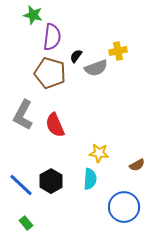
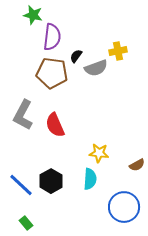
brown pentagon: moved 2 px right; rotated 8 degrees counterclockwise
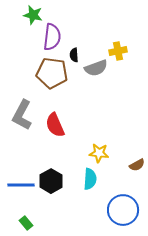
black semicircle: moved 2 px left, 1 px up; rotated 40 degrees counterclockwise
gray L-shape: moved 1 px left
blue line: rotated 44 degrees counterclockwise
blue circle: moved 1 px left, 3 px down
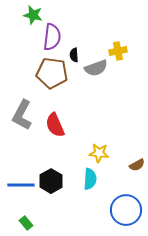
blue circle: moved 3 px right
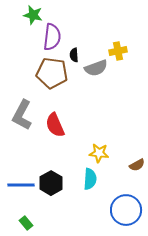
black hexagon: moved 2 px down
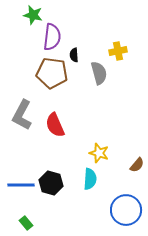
gray semicircle: moved 3 px right, 5 px down; rotated 85 degrees counterclockwise
yellow star: rotated 12 degrees clockwise
brown semicircle: rotated 21 degrees counterclockwise
black hexagon: rotated 15 degrees counterclockwise
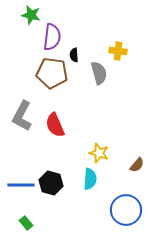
green star: moved 2 px left
yellow cross: rotated 18 degrees clockwise
gray L-shape: moved 1 px down
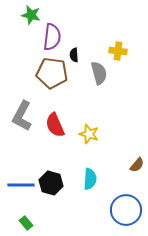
yellow star: moved 10 px left, 19 px up
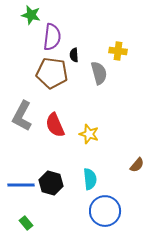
cyan semicircle: rotated 10 degrees counterclockwise
blue circle: moved 21 px left, 1 px down
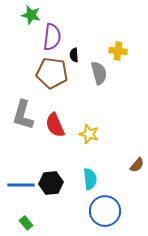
gray L-shape: moved 1 px right, 1 px up; rotated 12 degrees counterclockwise
black hexagon: rotated 20 degrees counterclockwise
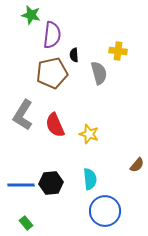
purple semicircle: moved 2 px up
brown pentagon: rotated 20 degrees counterclockwise
gray L-shape: rotated 16 degrees clockwise
